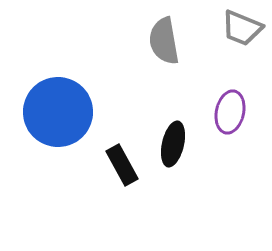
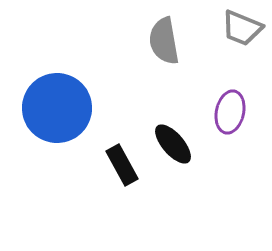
blue circle: moved 1 px left, 4 px up
black ellipse: rotated 54 degrees counterclockwise
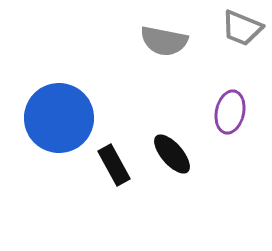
gray semicircle: rotated 69 degrees counterclockwise
blue circle: moved 2 px right, 10 px down
black ellipse: moved 1 px left, 10 px down
black rectangle: moved 8 px left
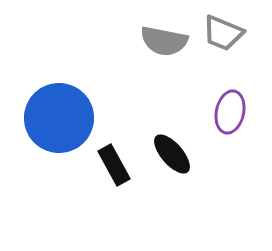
gray trapezoid: moved 19 px left, 5 px down
